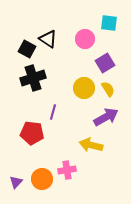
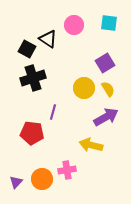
pink circle: moved 11 px left, 14 px up
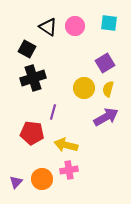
pink circle: moved 1 px right, 1 px down
black triangle: moved 12 px up
yellow semicircle: rotated 133 degrees counterclockwise
yellow arrow: moved 25 px left
pink cross: moved 2 px right
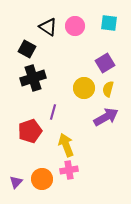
red pentagon: moved 2 px left, 2 px up; rotated 25 degrees counterclockwise
yellow arrow: rotated 55 degrees clockwise
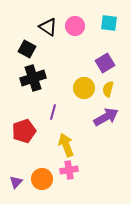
red pentagon: moved 6 px left
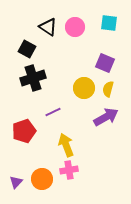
pink circle: moved 1 px down
purple square: rotated 36 degrees counterclockwise
purple line: rotated 49 degrees clockwise
